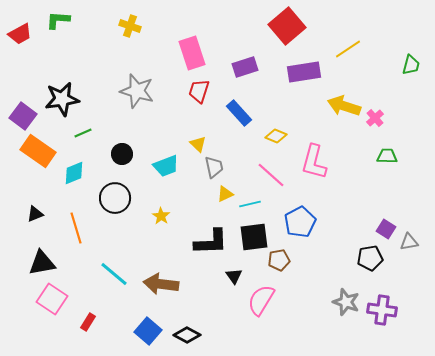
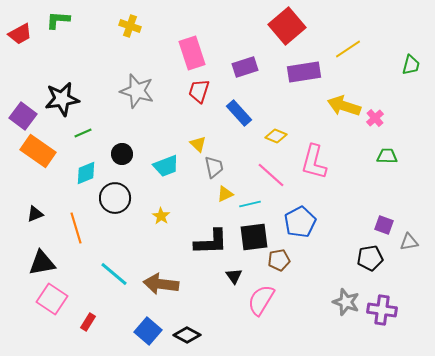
cyan diamond at (74, 173): moved 12 px right
purple square at (386, 229): moved 2 px left, 4 px up; rotated 12 degrees counterclockwise
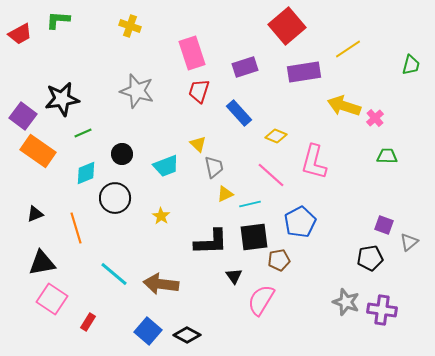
gray triangle at (409, 242): rotated 30 degrees counterclockwise
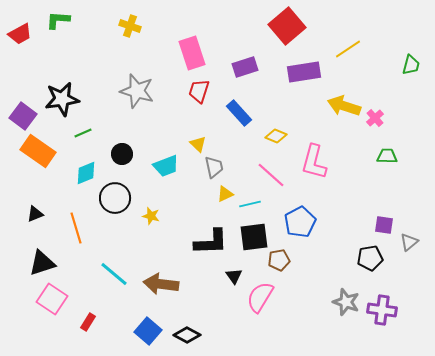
yellow star at (161, 216): moved 10 px left; rotated 18 degrees counterclockwise
purple square at (384, 225): rotated 12 degrees counterclockwise
black triangle at (42, 263): rotated 8 degrees counterclockwise
pink semicircle at (261, 300): moved 1 px left, 3 px up
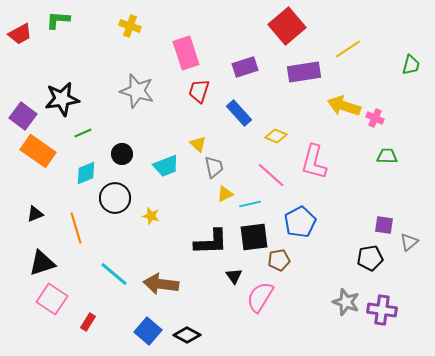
pink rectangle at (192, 53): moved 6 px left
pink cross at (375, 118): rotated 24 degrees counterclockwise
